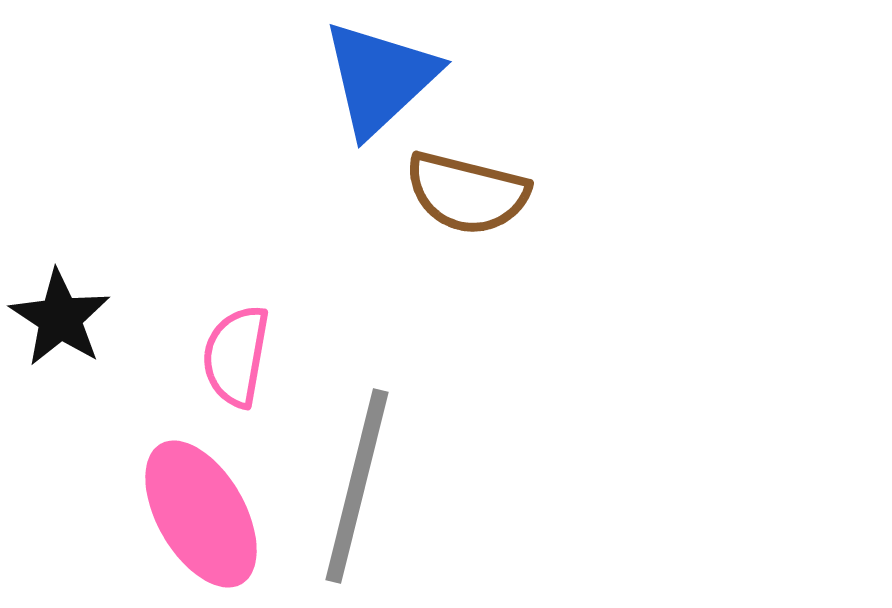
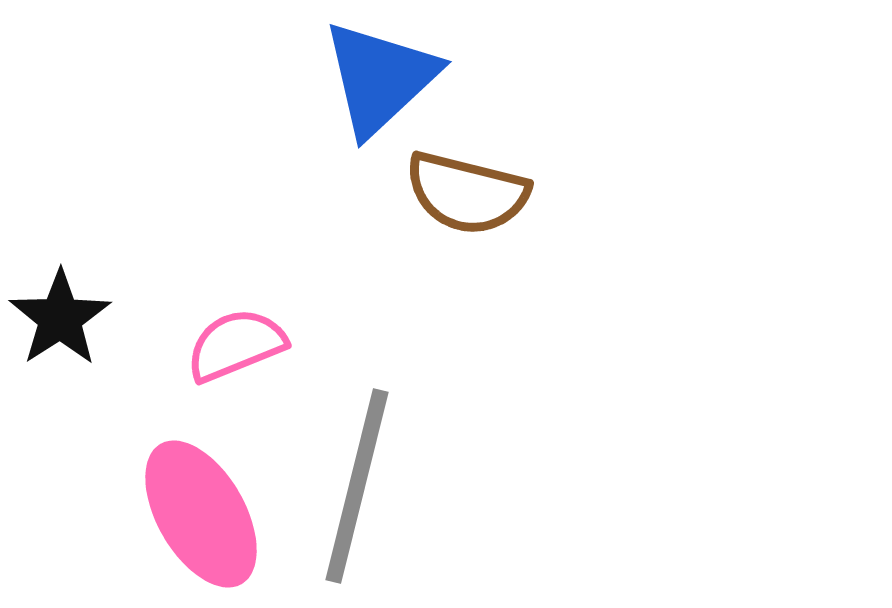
black star: rotated 6 degrees clockwise
pink semicircle: moved 11 px up; rotated 58 degrees clockwise
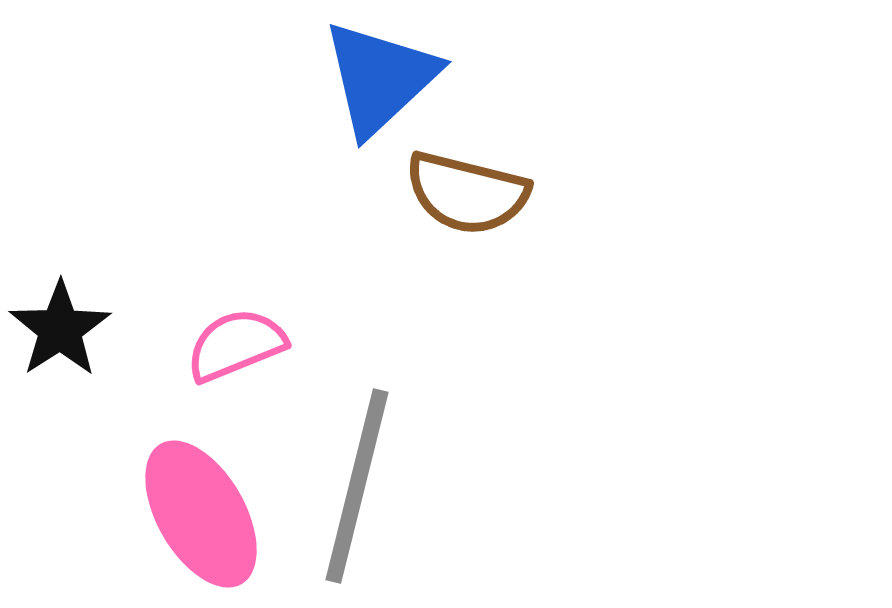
black star: moved 11 px down
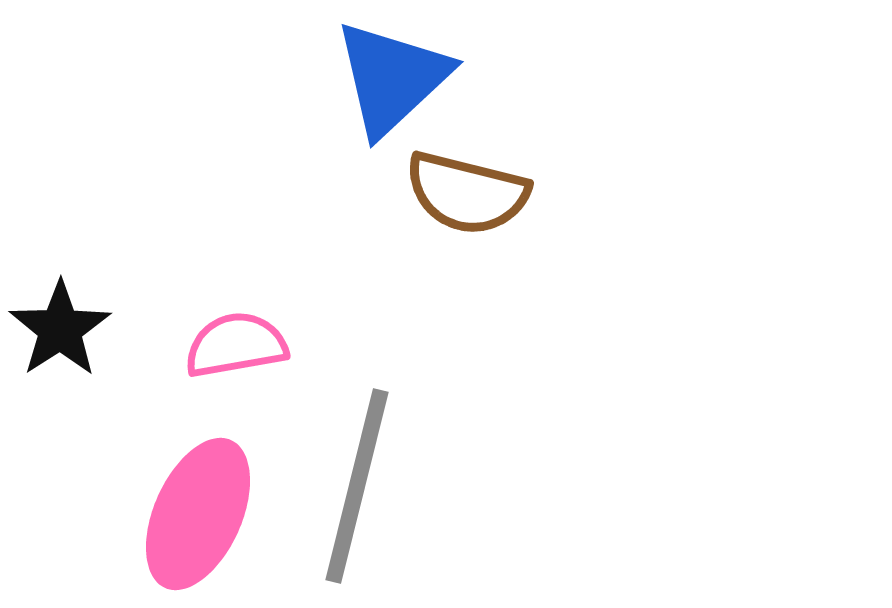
blue triangle: moved 12 px right
pink semicircle: rotated 12 degrees clockwise
pink ellipse: moved 3 px left; rotated 54 degrees clockwise
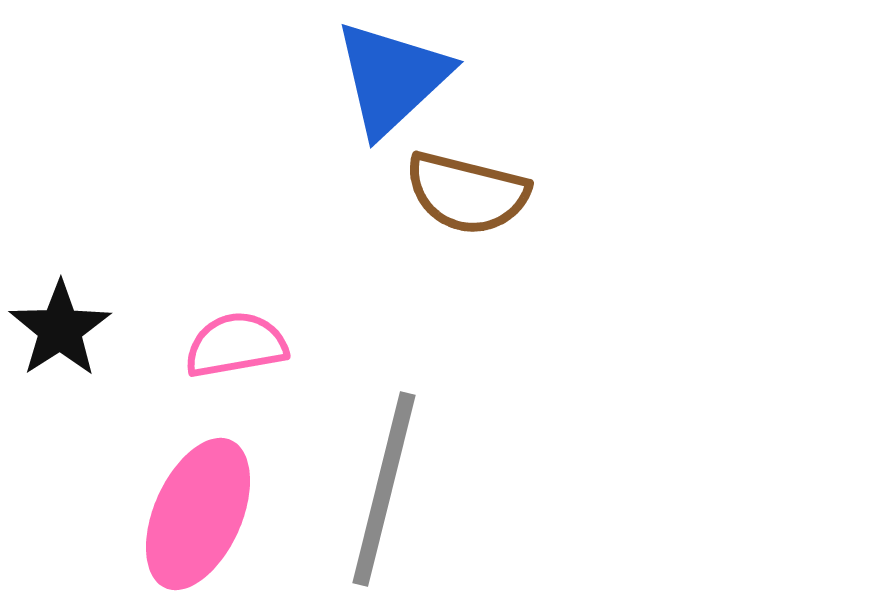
gray line: moved 27 px right, 3 px down
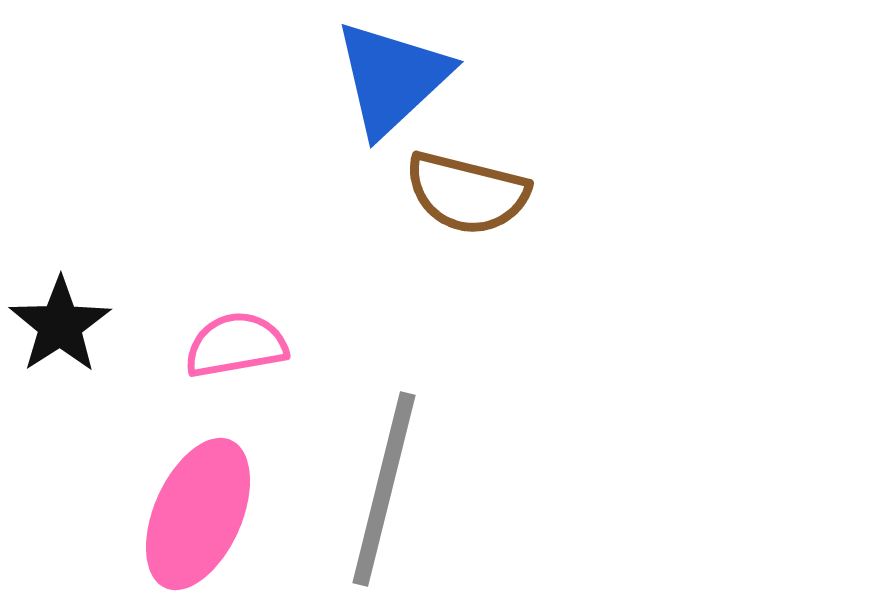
black star: moved 4 px up
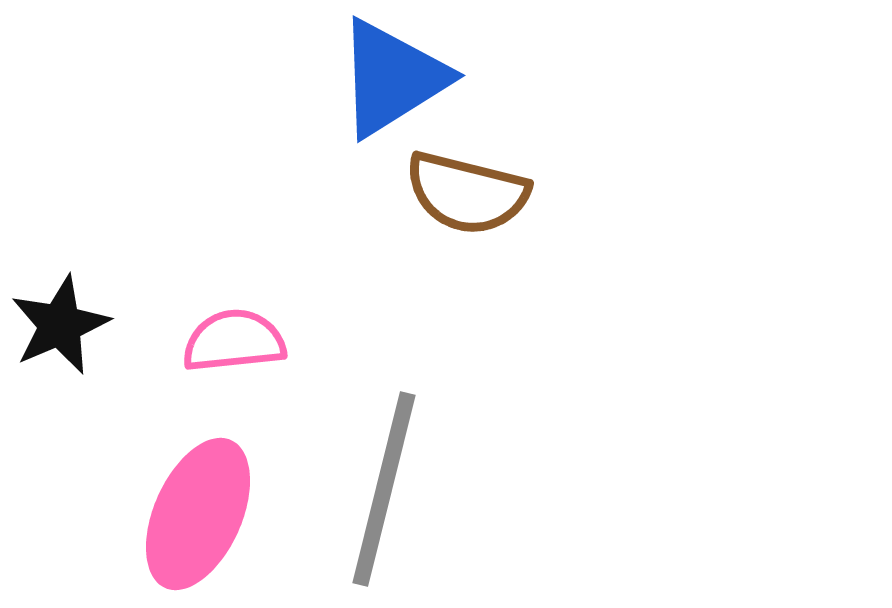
blue triangle: rotated 11 degrees clockwise
black star: rotated 10 degrees clockwise
pink semicircle: moved 2 px left, 4 px up; rotated 4 degrees clockwise
